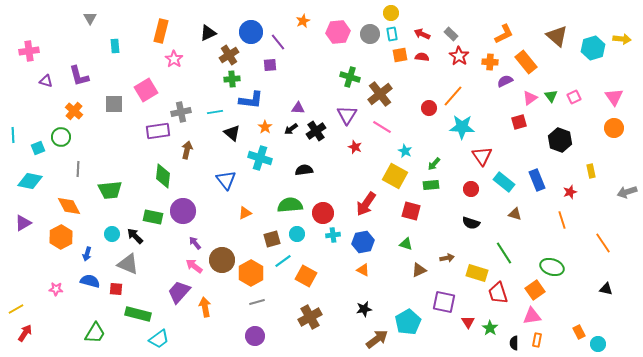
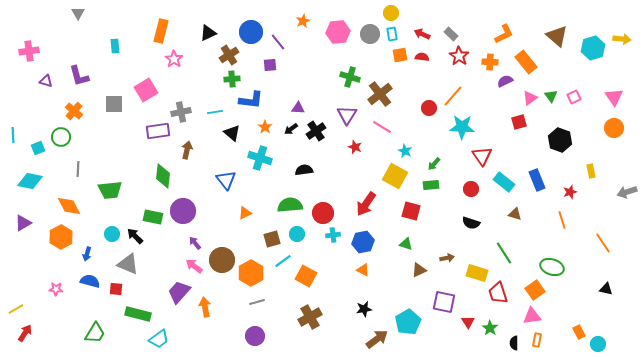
gray triangle at (90, 18): moved 12 px left, 5 px up
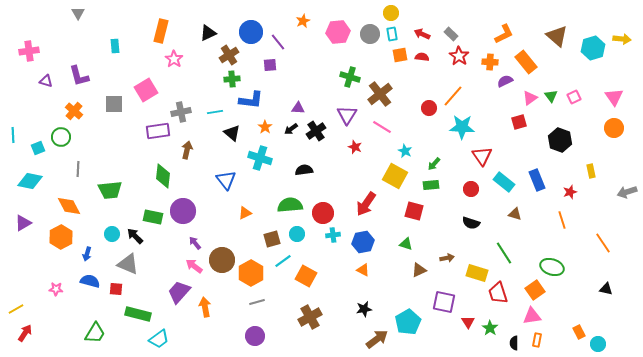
red square at (411, 211): moved 3 px right
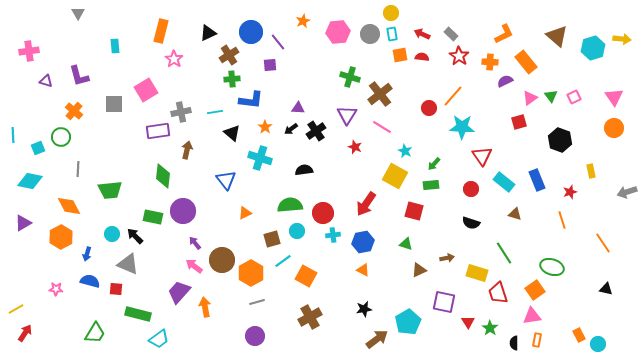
cyan circle at (297, 234): moved 3 px up
orange rectangle at (579, 332): moved 3 px down
